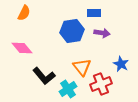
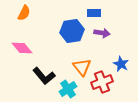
red cross: moved 1 px right, 2 px up
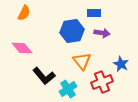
orange triangle: moved 6 px up
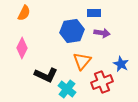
pink diamond: rotated 65 degrees clockwise
orange triangle: rotated 18 degrees clockwise
black L-shape: moved 2 px right, 1 px up; rotated 25 degrees counterclockwise
cyan cross: moved 1 px left; rotated 18 degrees counterclockwise
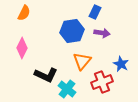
blue rectangle: moved 1 px right, 1 px up; rotated 64 degrees counterclockwise
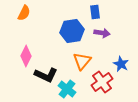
blue rectangle: rotated 32 degrees counterclockwise
pink diamond: moved 4 px right, 8 px down
red cross: rotated 15 degrees counterclockwise
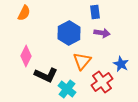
blue hexagon: moved 3 px left, 2 px down; rotated 20 degrees counterclockwise
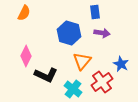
blue hexagon: rotated 15 degrees counterclockwise
cyan cross: moved 6 px right
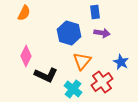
blue star: moved 2 px up
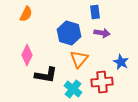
orange semicircle: moved 2 px right, 1 px down
pink diamond: moved 1 px right, 1 px up
orange triangle: moved 3 px left, 2 px up
black L-shape: rotated 15 degrees counterclockwise
red cross: rotated 30 degrees clockwise
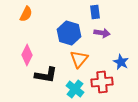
cyan cross: moved 2 px right
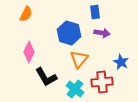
pink diamond: moved 2 px right, 3 px up
black L-shape: moved 2 px down; rotated 50 degrees clockwise
